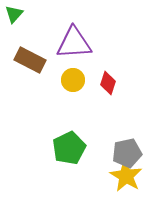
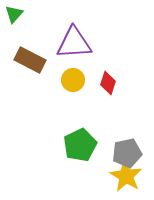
green pentagon: moved 11 px right, 3 px up
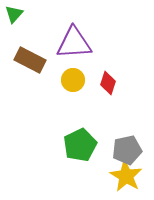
gray pentagon: moved 3 px up
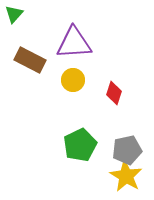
red diamond: moved 6 px right, 10 px down
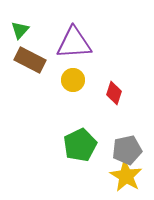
green triangle: moved 6 px right, 16 px down
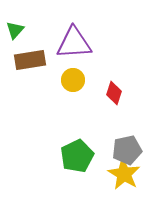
green triangle: moved 5 px left
brown rectangle: rotated 36 degrees counterclockwise
green pentagon: moved 3 px left, 11 px down
yellow star: moved 2 px left, 2 px up
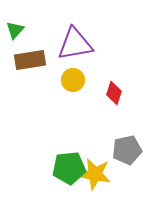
purple triangle: moved 1 px right, 1 px down; rotated 6 degrees counterclockwise
green pentagon: moved 8 px left, 12 px down; rotated 20 degrees clockwise
yellow star: moved 29 px left; rotated 20 degrees counterclockwise
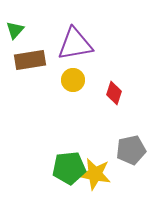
gray pentagon: moved 4 px right
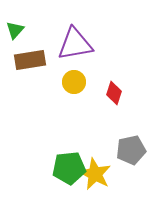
yellow circle: moved 1 px right, 2 px down
yellow star: rotated 16 degrees clockwise
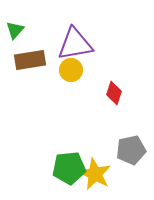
yellow circle: moved 3 px left, 12 px up
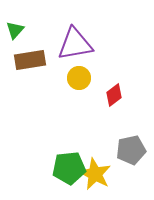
yellow circle: moved 8 px right, 8 px down
red diamond: moved 2 px down; rotated 35 degrees clockwise
